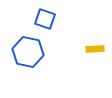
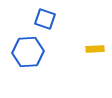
blue hexagon: rotated 16 degrees counterclockwise
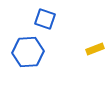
yellow rectangle: rotated 18 degrees counterclockwise
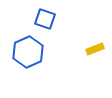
blue hexagon: rotated 20 degrees counterclockwise
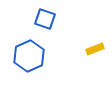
blue hexagon: moved 1 px right, 4 px down
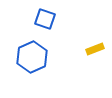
blue hexagon: moved 3 px right, 1 px down
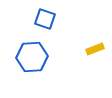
blue hexagon: rotated 20 degrees clockwise
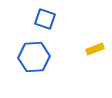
blue hexagon: moved 2 px right
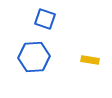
yellow rectangle: moved 5 px left, 11 px down; rotated 30 degrees clockwise
